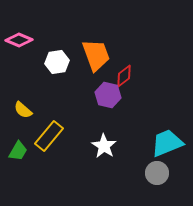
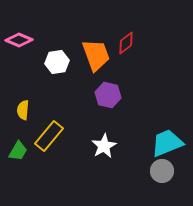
red diamond: moved 2 px right, 33 px up
yellow semicircle: rotated 54 degrees clockwise
white star: rotated 10 degrees clockwise
gray circle: moved 5 px right, 2 px up
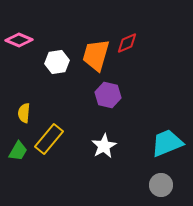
red diamond: moved 1 px right; rotated 15 degrees clockwise
orange trapezoid: rotated 144 degrees counterclockwise
yellow semicircle: moved 1 px right, 3 px down
yellow rectangle: moved 3 px down
gray circle: moved 1 px left, 14 px down
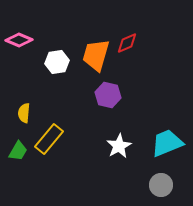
white star: moved 15 px right
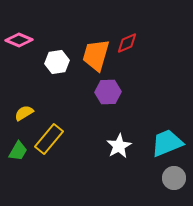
purple hexagon: moved 3 px up; rotated 15 degrees counterclockwise
yellow semicircle: rotated 54 degrees clockwise
gray circle: moved 13 px right, 7 px up
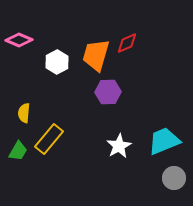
white hexagon: rotated 20 degrees counterclockwise
yellow semicircle: rotated 54 degrees counterclockwise
cyan trapezoid: moved 3 px left, 2 px up
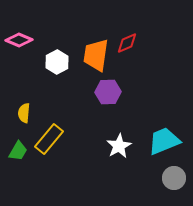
orange trapezoid: rotated 8 degrees counterclockwise
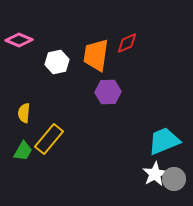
white hexagon: rotated 15 degrees clockwise
white star: moved 36 px right, 28 px down
green trapezoid: moved 5 px right
gray circle: moved 1 px down
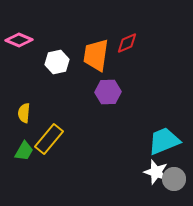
green trapezoid: moved 1 px right
white star: moved 1 px right, 2 px up; rotated 25 degrees counterclockwise
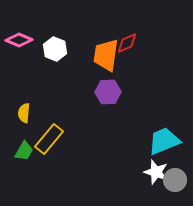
orange trapezoid: moved 10 px right
white hexagon: moved 2 px left, 13 px up; rotated 25 degrees counterclockwise
gray circle: moved 1 px right, 1 px down
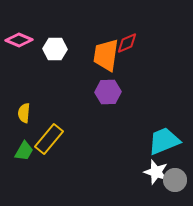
white hexagon: rotated 20 degrees counterclockwise
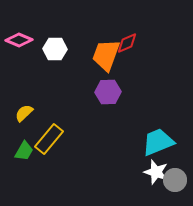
orange trapezoid: rotated 12 degrees clockwise
yellow semicircle: rotated 42 degrees clockwise
cyan trapezoid: moved 6 px left, 1 px down
